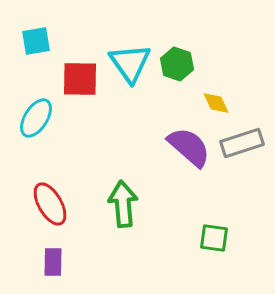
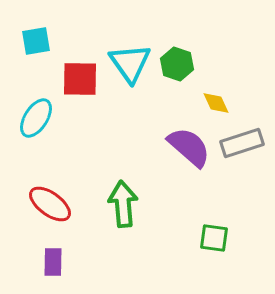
red ellipse: rotated 24 degrees counterclockwise
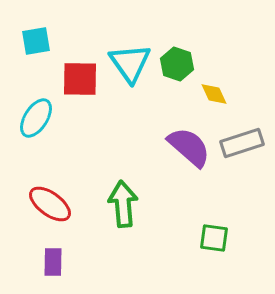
yellow diamond: moved 2 px left, 9 px up
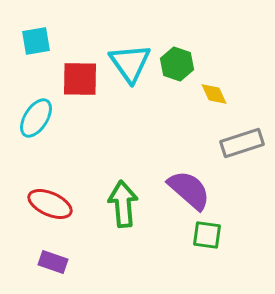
purple semicircle: moved 43 px down
red ellipse: rotated 12 degrees counterclockwise
green square: moved 7 px left, 3 px up
purple rectangle: rotated 72 degrees counterclockwise
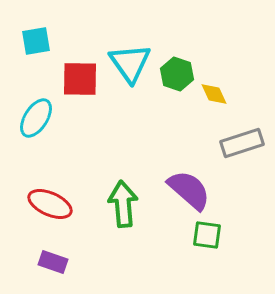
green hexagon: moved 10 px down
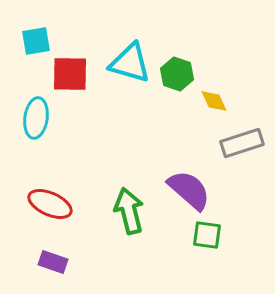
cyan triangle: rotated 39 degrees counterclockwise
red square: moved 10 px left, 5 px up
yellow diamond: moved 7 px down
cyan ellipse: rotated 24 degrees counterclockwise
green arrow: moved 6 px right, 7 px down; rotated 9 degrees counterclockwise
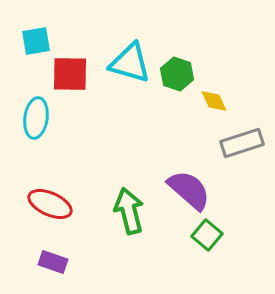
green square: rotated 32 degrees clockwise
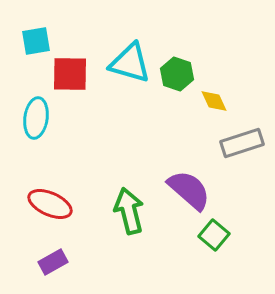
green square: moved 7 px right
purple rectangle: rotated 48 degrees counterclockwise
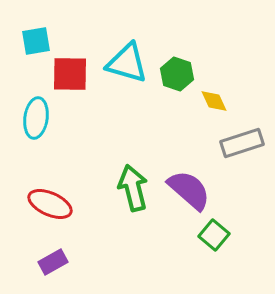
cyan triangle: moved 3 px left
green arrow: moved 4 px right, 23 px up
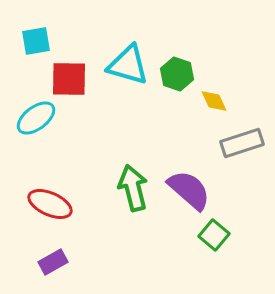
cyan triangle: moved 1 px right, 2 px down
red square: moved 1 px left, 5 px down
cyan ellipse: rotated 45 degrees clockwise
